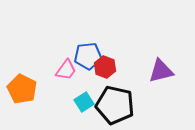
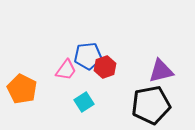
red hexagon: rotated 20 degrees clockwise
black pentagon: moved 36 px right; rotated 24 degrees counterclockwise
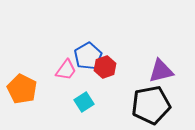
blue pentagon: rotated 24 degrees counterclockwise
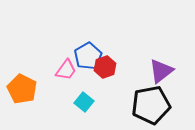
purple triangle: rotated 24 degrees counterclockwise
cyan square: rotated 18 degrees counterclockwise
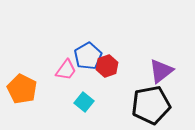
red hexagon: moved 2 px right, 1 px up
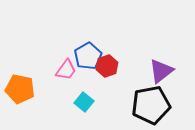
orange pentagon: moved 2 px left; rotated 16 degrees counterclockwise
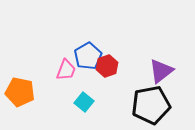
pink trapezoid: rotated 15 degrees counterclockwise
orange pentagon: moved 3 px down
